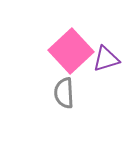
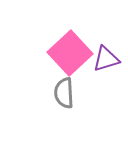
pink square: moved 1 px left, 2 px down
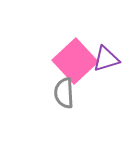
pink square: moved 5 px right, 8 px down
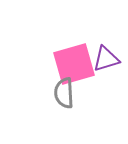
pink square: moved 1 px left, 3 px down; rotated 27 degrees clockwise
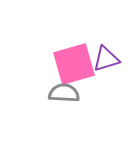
gray semicircle: rotated 96 degrees clockwise
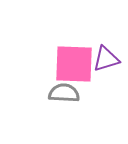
pink square: rotated 18 degrees clockwise
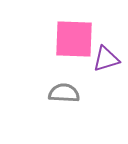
pink square: moved 25 px up
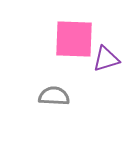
gray semicircle: moved 10 px left, 3 px down
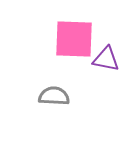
purple triangle: rotated 28 degrees clockwise
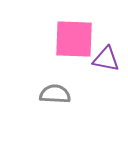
gray semicircle: moved 1 px right, 2 px up
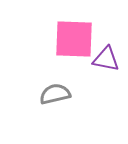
gray semicircle: rotated 16 degrees counterclockwise
